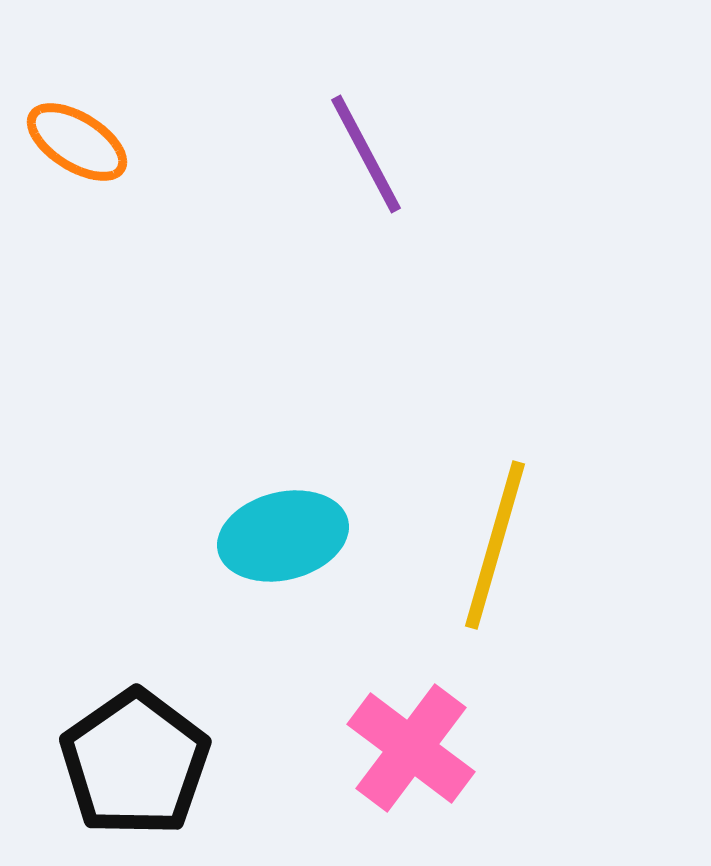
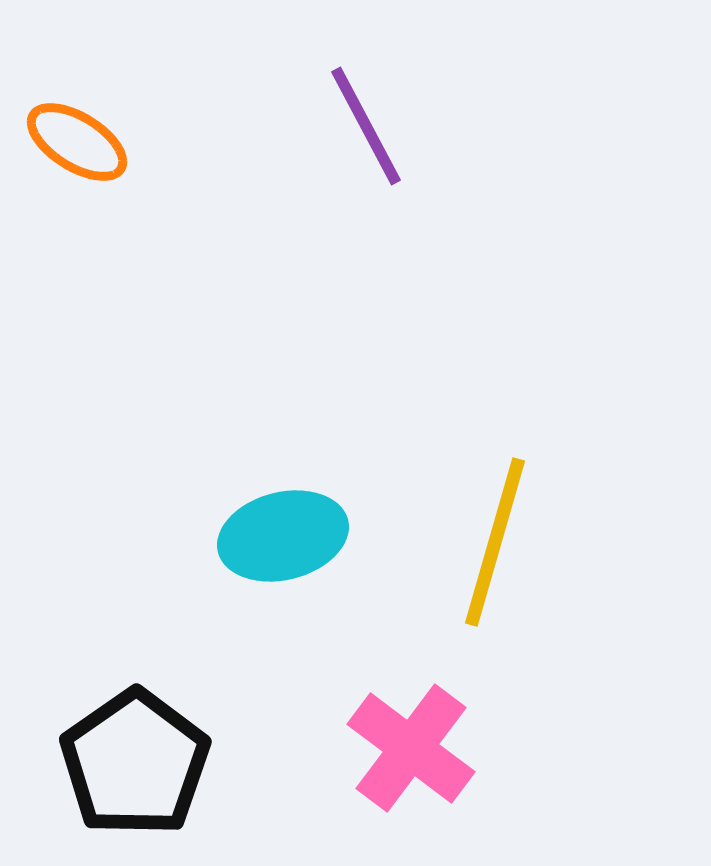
purple line: moved 28 px up
yellow line: moved 3 px up
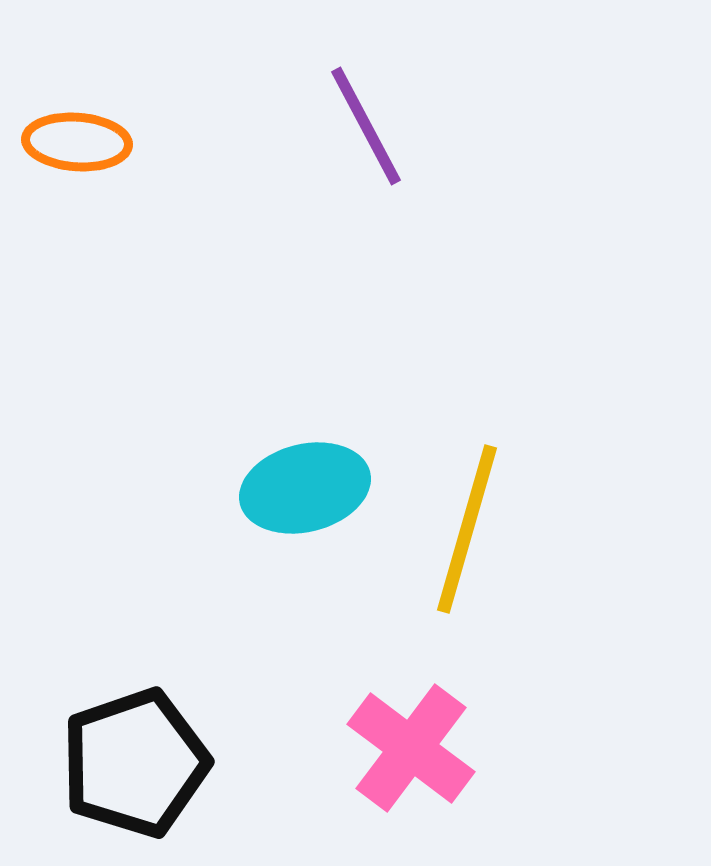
orange ellipse: rotated 28 degrees counterclockwise
cyan ellipse: moved 22 px right, 48 px up
yellow line: moved 28 px left, 13 px up
black pentagon: rotated 16 degrees clockwise
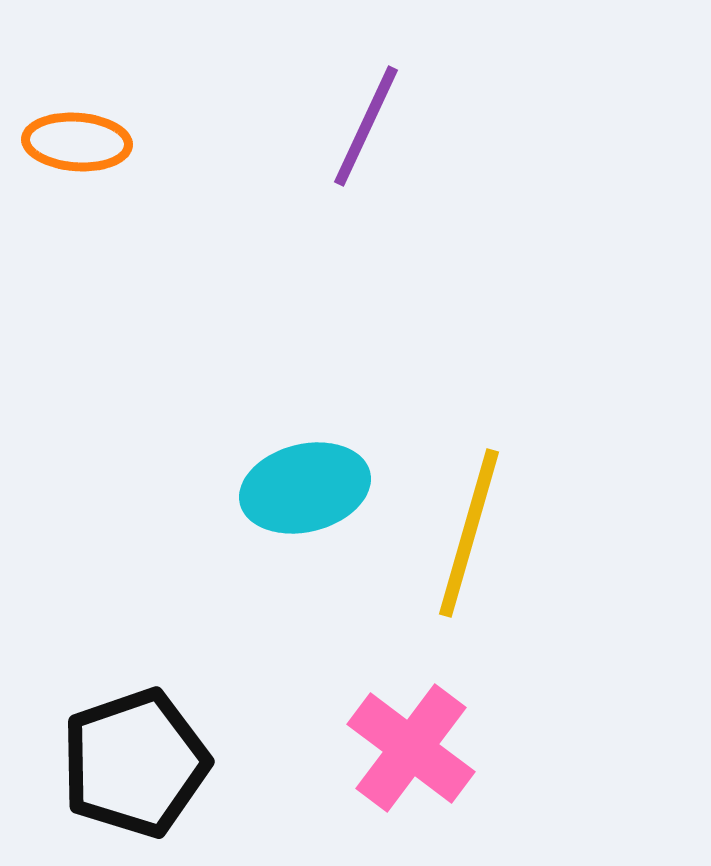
purple line: rotated 53 degrees clockwise
yellow line: moved 2 px right, 4 px down
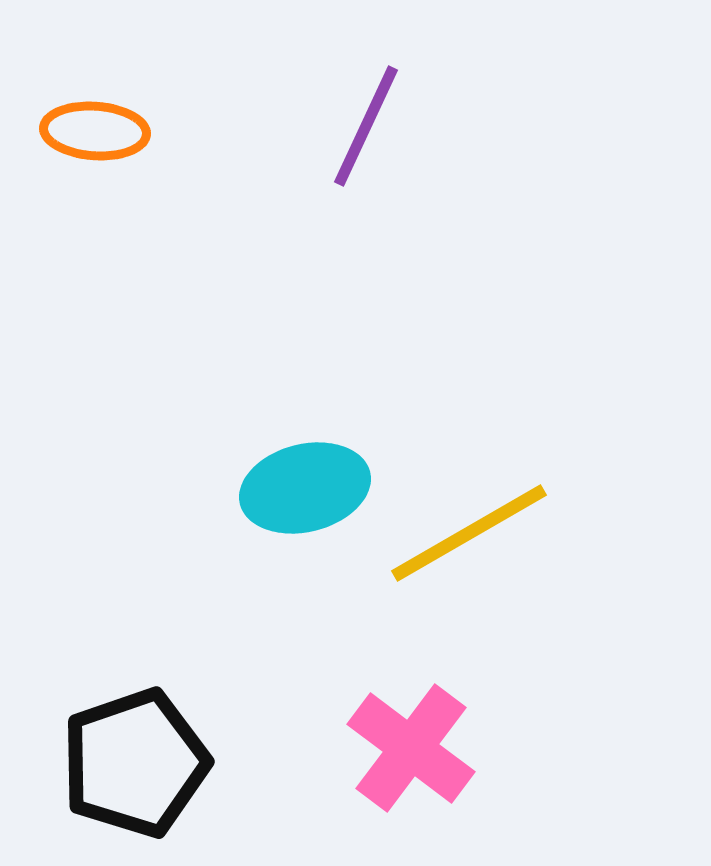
orange ellipse: moved 18 px right, 11 px up
yellow line: rotated 44 degrees clockwise
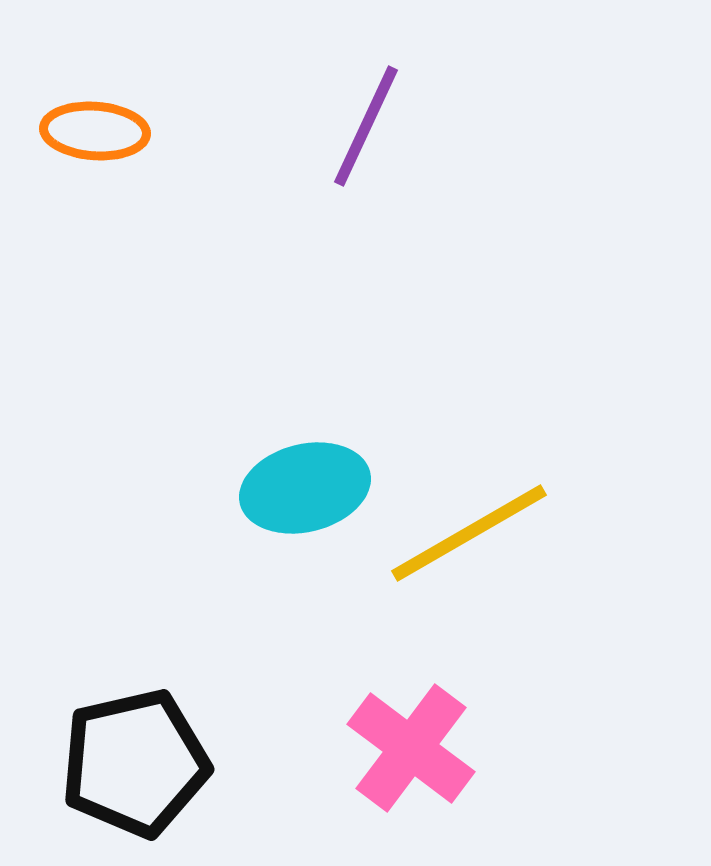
black pentagon: rotated 6 degrees clockwise
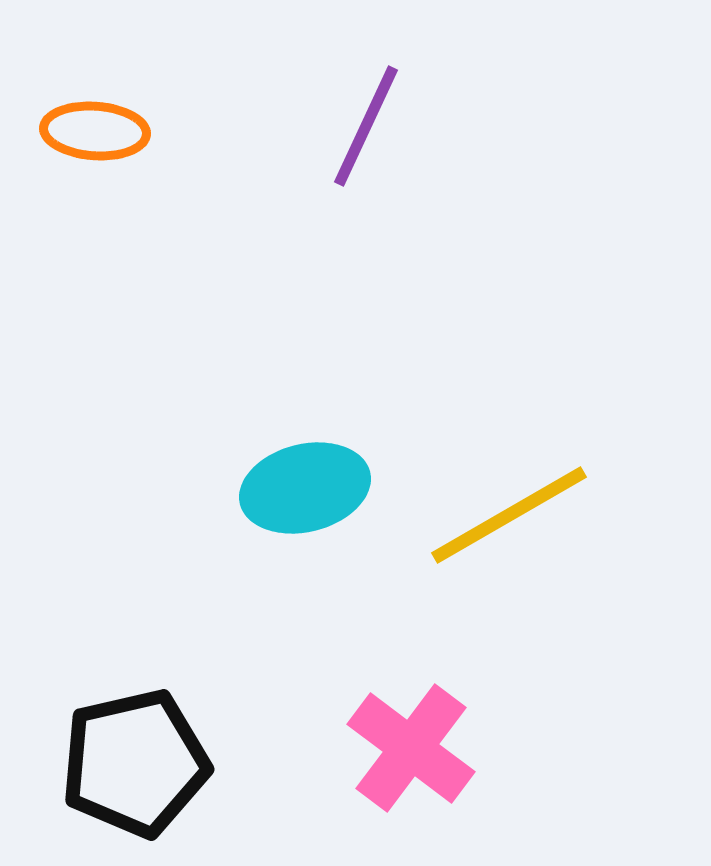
yellow line: moved 40 px right, 18 px up
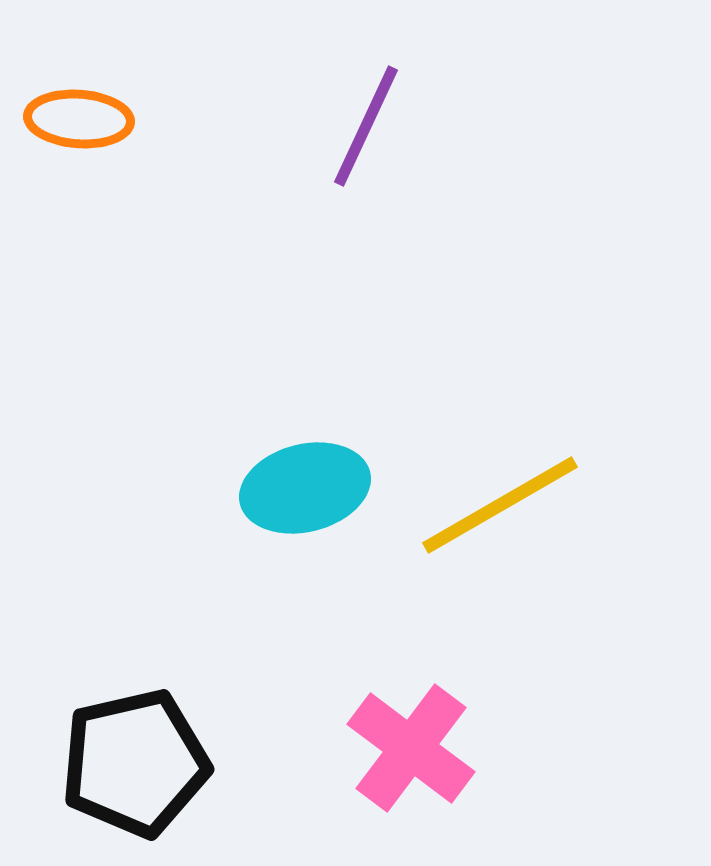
orange ellipse: moved 16 px left, 12 px up
yellow line: moved 9 px left, 10 px up
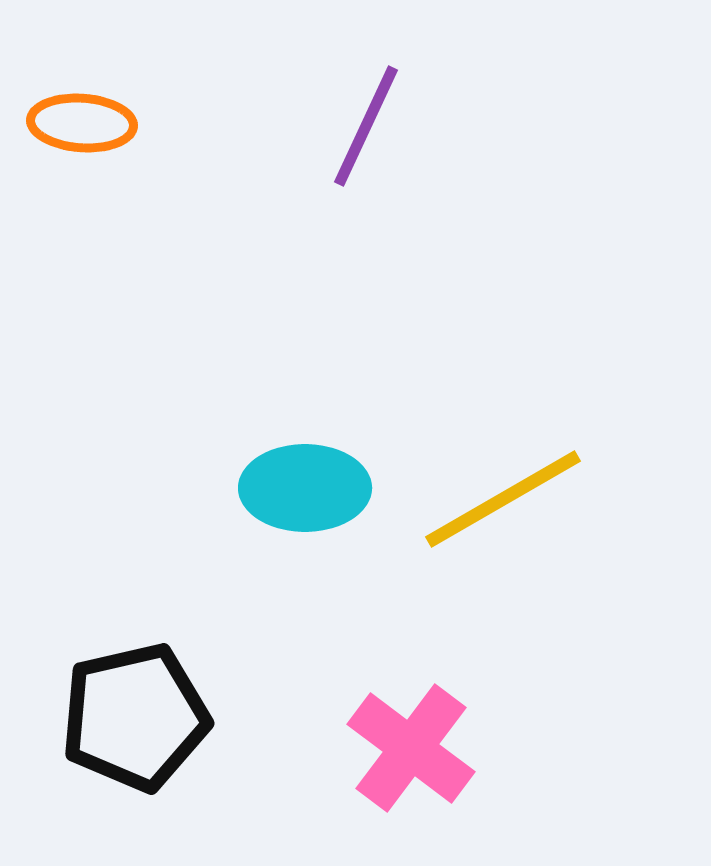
orange ellipse: moved 3 px right, 4 px down
cyan ellipse: rotated 14 degrees clockwise
yellow line: moved 3 px right, 6 px up
black pentagon: moved 46 px up
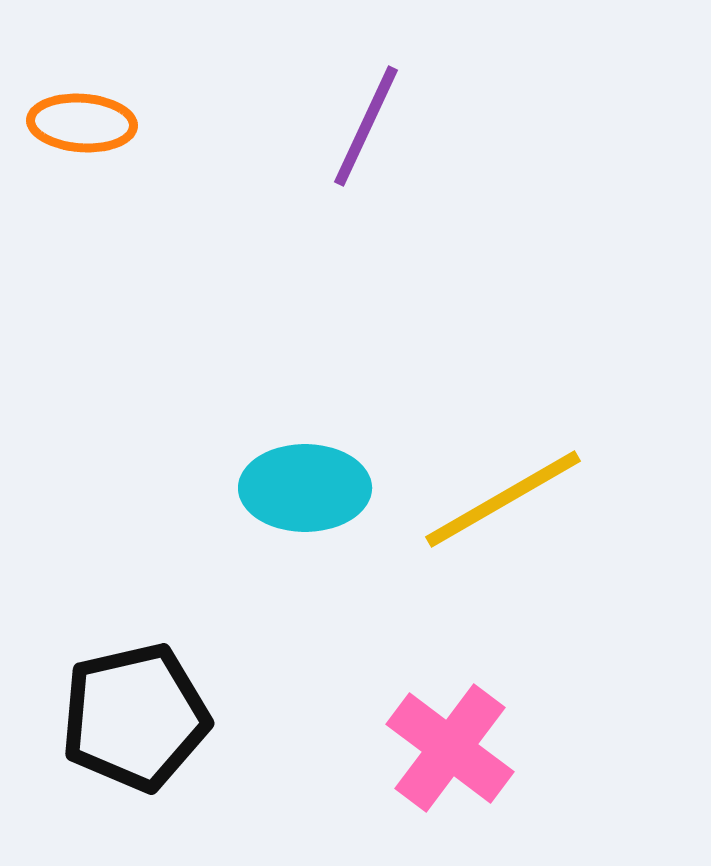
pink cross: moved 39 px right
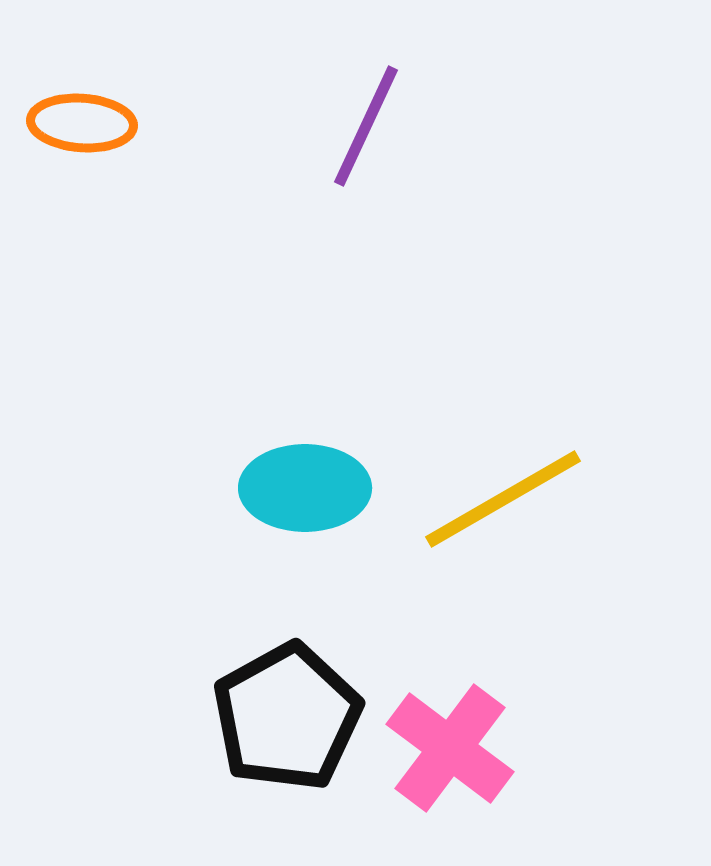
black pentagon: moved 152 px right; rotated 16 degrees counterclockwise
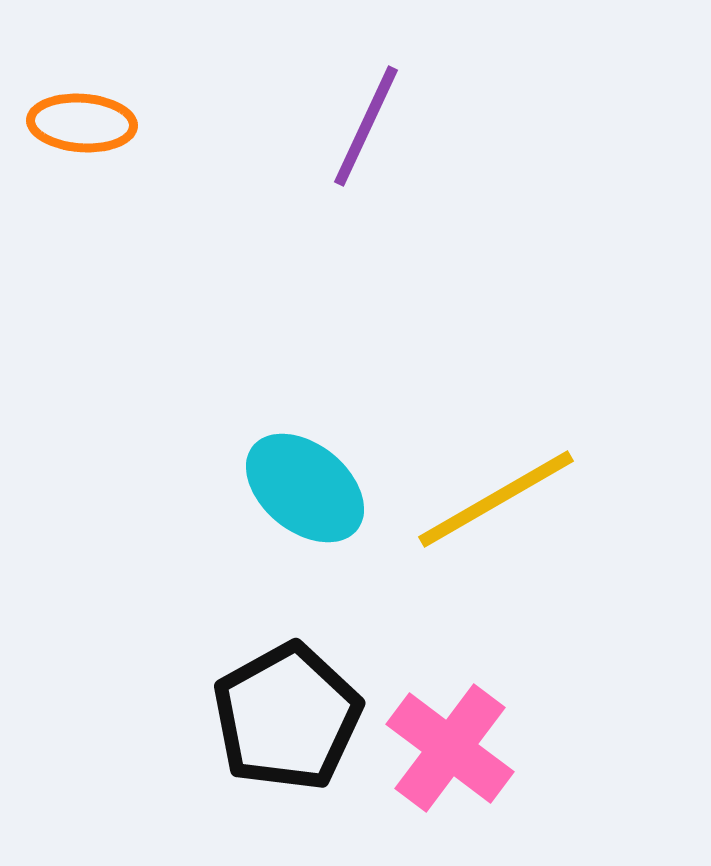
cyan ellipse: rotated 39 degrees clockwise
yellow line: moved 7 px left
